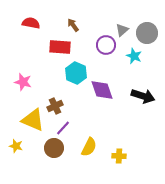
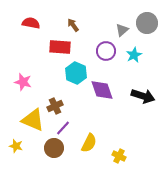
gray circle: moved 10 px up
purple circle: moved 6 px down
cyan star: moved 1 px up; rotated 21 degrees clockwise
yellow semicircle: moved 4 px up
yellow cross: rotated 24 degrees clockwise
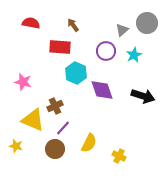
brown circle: moved 1 px right, 1 px down
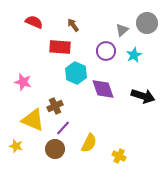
red semicircle: moved 3 px right, 1 px up; rotated 12 degrees clockwise
purple diamond: moved 1 px right, 1 px up
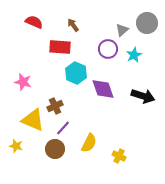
purple circle: moved 2 px right, 2 px up
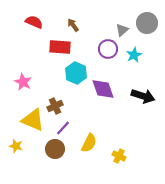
pink star: rotated 12 degrees clockwise
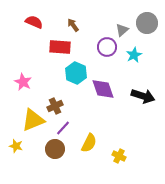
purple circle: moved 1 px left, 2 px up
yellow triangle: rotated 45 degrees counterclockwise
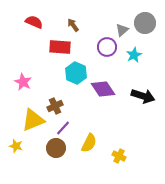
gray circle: moved 2 px left
purple diamond: rotated 15 degrees counterclockwise
brown circle: moved 1 px right, 1 px up
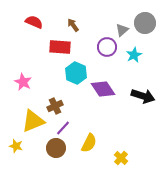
yellow triangle: moved 1 px down
yellow cross: moved 2 px right, 2 px down; rotated 16 degrees clockwise
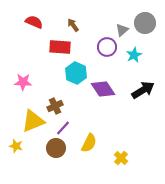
pink star: rotated 24 degrees counterclockwise
black arrow: moved 6 px up; rotated 50 degrees counterclockwise
